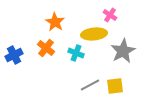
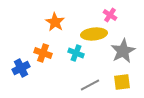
orange cross: moved 3 px left, 5 px down; rotated 18 degrees counterclockwise
blue cross: moved 7 px right, 13 px down
yellow square: moved 7 px right, 4 px up
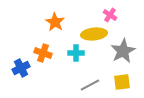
cyan cross: rotated 21 degrees counterclockwise
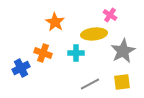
gray line: moved 1 px up
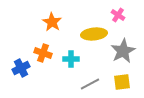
pink cross: moved 8 px right
orange star: moved 3 px left
cyan cross: moved 5 px left, 6 px down
